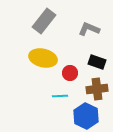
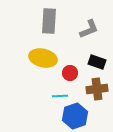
gray rectangle: moved 5 px right; rotated 35 degrees counterclockwise
gray L-shape: rotated 135 degrees clockwise
blue hexagon: moved 11 px left; rotated 15 degrees clockwise
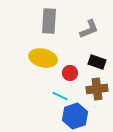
cyan line: rotated 28 degrees clockwise
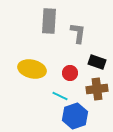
gray L-shape: moved 11 px left, 4 px down; rotated 60 degrees counterclockwise
yellow ellipse: moved 11 px left, 11 px down
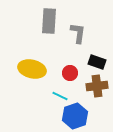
brown cross: moved 3 px up
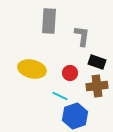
gray L-shape: moved 4 px right, 3 px down
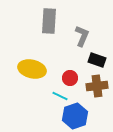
gray L-shape: rotated 15 degrees clockwise
black rectangle: moved 2 px up
red circle: moved 5 px down
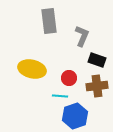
gray rectangle: rotated 10 degrees counterclockwise
red circle: moved 1 px left
cyan line: rotated 21 degrees counterclockwise
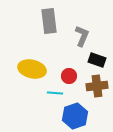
red circle: moved 2 px up
cyan line: moved 5 px left, 3 px up
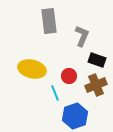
brown cross: moved 1 px left, 1 px up; rotated 15 degrees counterclockwise
cyan line: rotated 63 degrees clockwise
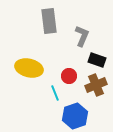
yellow ellipse: moved 3 px left, 1 px up
